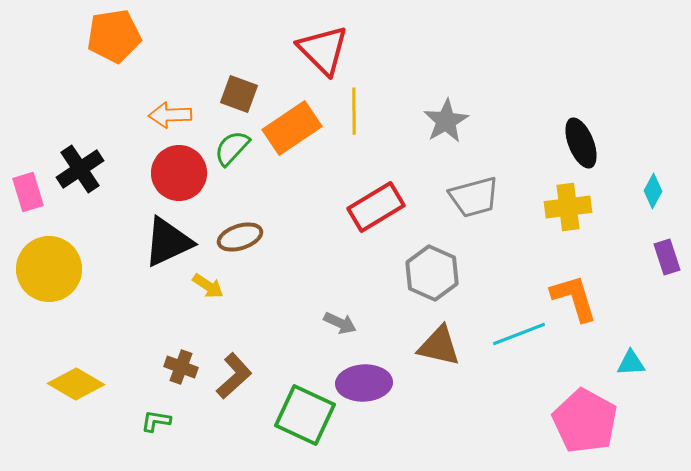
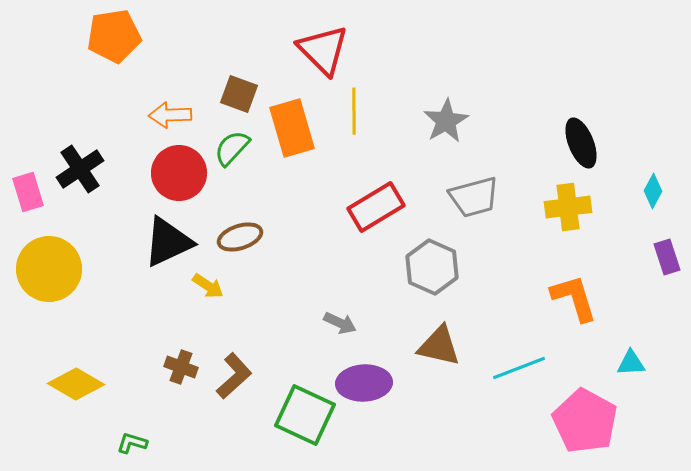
orange rectangle: rotated 72 degrees counterclockwise
gray hexagon: moved 6 px up
cyan line: moved 34 px down
green L-shape: moved 24 px left, 22 px down; rotated 8 degrees clockwise
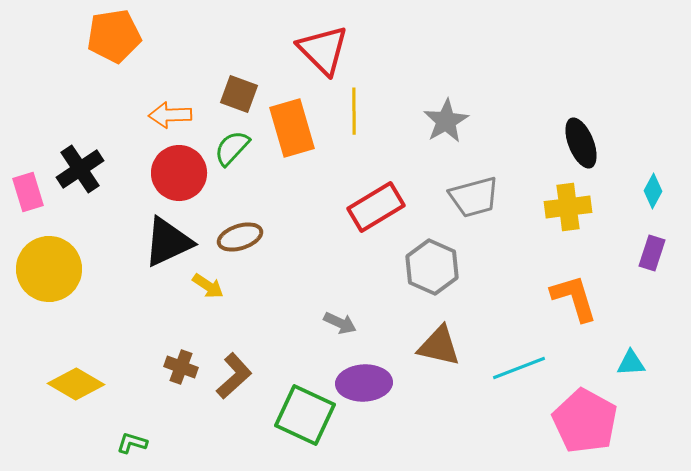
purple rectangle: moved 15 px left, 4 px up; rotated 36 degrees clockwise
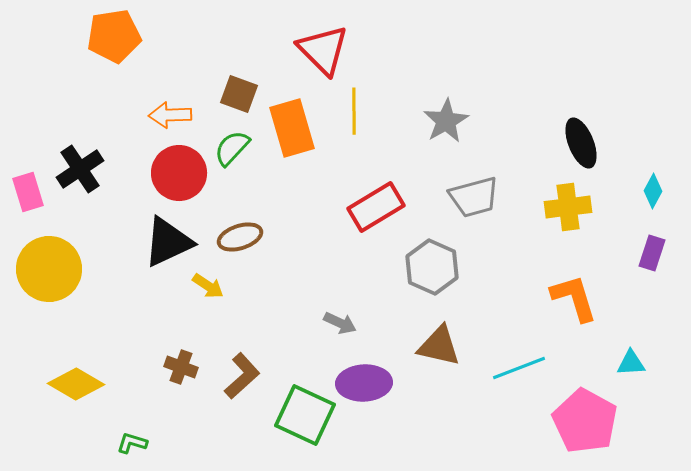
brown L-shape: moved 8 px right
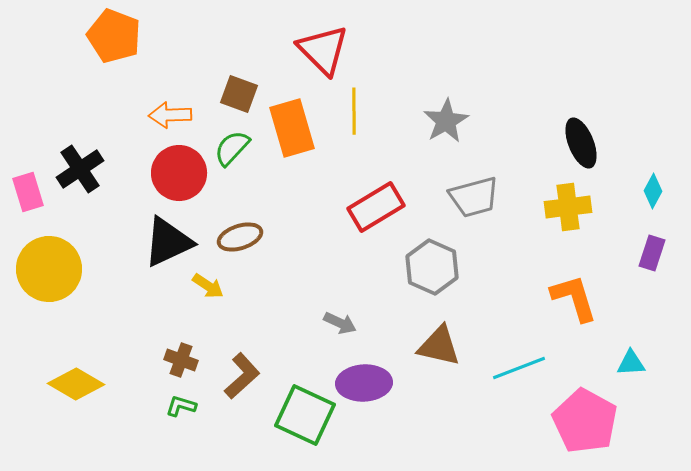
orange pentagon: rotated 30 degrees clockwise
brown cross: moved 7 px up
green L-shape: moved 49 px right, 37 px up
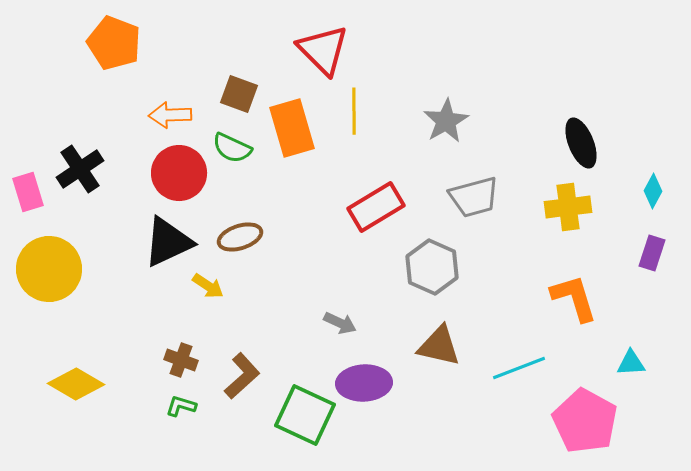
orange pentagon: moved 7 px down
green semicircle: rotated 108 degrees counterclockwise
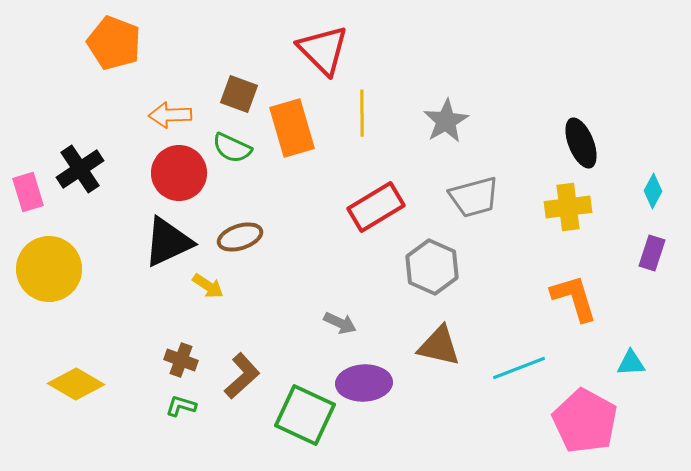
yellow line: moved 8 px right, 2 px down
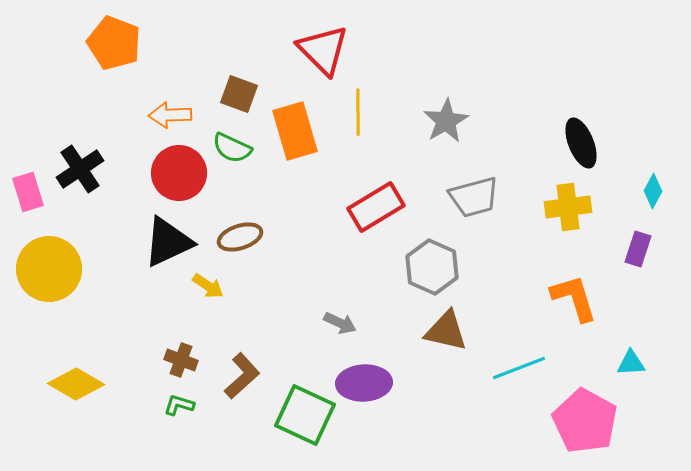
yellow line: moved 4 px left, 1 px up
orange rectangle: moved 3 px right, 3 px down
purple rectangle: moved 14 px left, 4 px up
brown triangle: moved 7 px right, 15 px up
green L-shape: moved 2 px left, 1 px up
